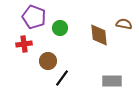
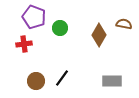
brown diamond: rotated 35 degrees clockwise
brown circle: moved 12 px left, 20 px down
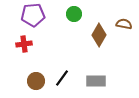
purple pentagon: moved 1 px left, 2 px up; rotated 25 degrees counterclockwise
green circle: moved 14 px right, 14 px up
gray rectangle: moved 16 px left
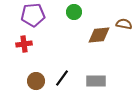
green circle: moved 2 px up
brown diamond: rotated 55 degrees clockwise
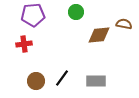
green circle: moved 2 px right
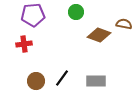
brown diamond: rotated 25 degrees clockwise
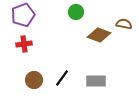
purple pentagon: moved 10 px left; rotated 15 degrees counterclockwise
brown circle: moved 2 px left, 1 px up
